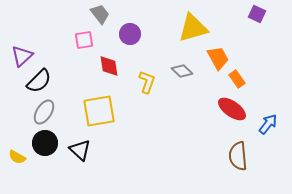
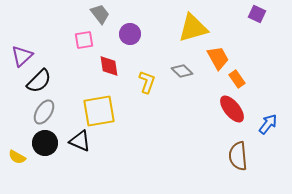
red ellipse: rotated 16 degrees clockwise
black triangle: moved 9 px up; rotated 20 degrees counterclockwise
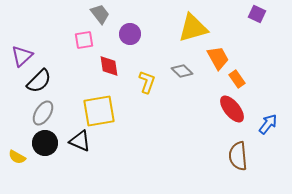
gray ellipse: moved 1 px left, 1 px down
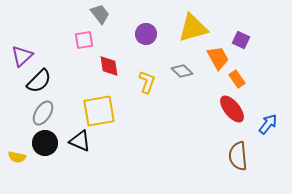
purple square: moved 16 px left, 26 px down
purple circle: moved 16 px right
yellow semicircle: rotated 18 degrees counterclockwise
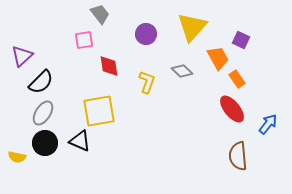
yellow triangle: moved 1 px left, 1 px up; rotated 32 degrees counterclockwise
black semicircle: moved 2 px right, 1 px down
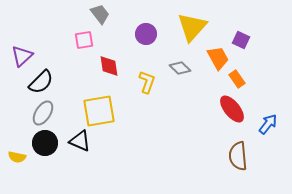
gray diamond: moved 2 px left, 3 px up
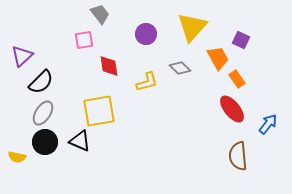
yellow L-shape: rotated 55 degrees clockwise
black circle: moved 1 px up
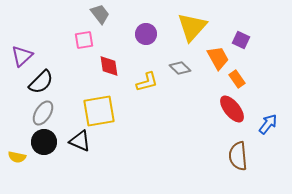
black circle: moved 1 px left
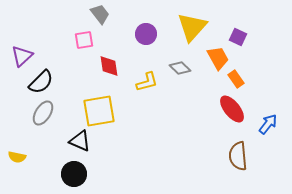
purple square: moved 3 px left, 3 px up
orange rectangle: moved 1 px left
black circle: moved 30 px right, 32 px down
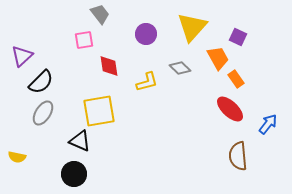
red ellipse: moved 2 px left; rotated 8 degrees counterclockwise
